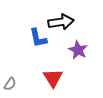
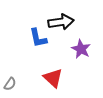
purple star: moved 3 px right, 1 px up
red triangle: rotated 15 degrees counterclockwise
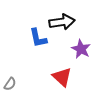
black arrow: moved 1 px right
red triangle: moved 9 px right, 1 px up
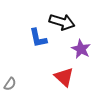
black arrow: rotated 25 degrees clockwise
red triangle: moved 2 px right
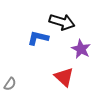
blue L-shape: rotated 115 degrees clockwise
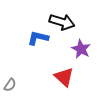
gray semicircle: moved 1 px down
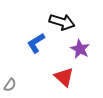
blue L-shape: moved 2 px left, 5 px down; rotated 45 degrees counterclockwise
purple star: moved 1 px left
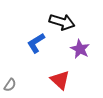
red triangle: moved 4 px left, 3 px down
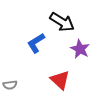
black arrow: rotated 15 degrees clockwise
gray semicircle: rotated 48 degrees clockwise
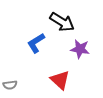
purple star: rotated 18 degrees counterclockwise
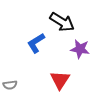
red triangle: rotated 20 degrees clockwise
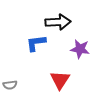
black arrow: moved 4 px left; rotated 35 degrees counterclockwise
blue L-shape: rotated 25 degrees clockwise
